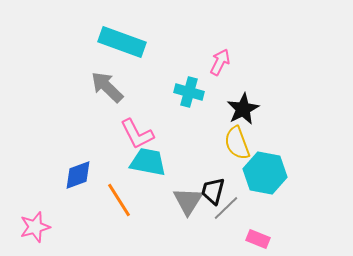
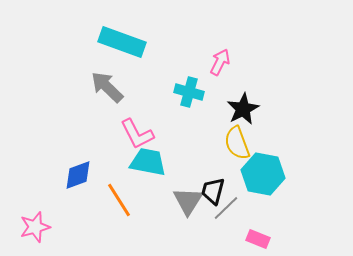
cyan hexagon: moved 2 px left, 1 px down
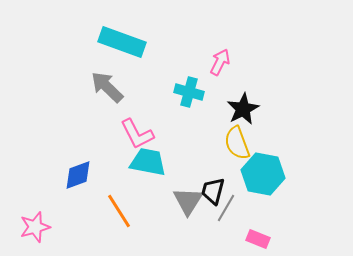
orange line: moved 11 px down
gray line: rotated 16 degrees counterclockwise
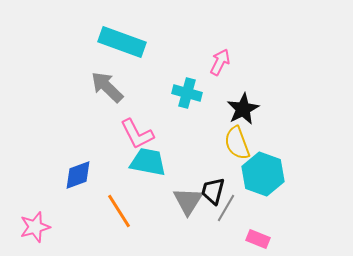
cyan cross: moved 2 px left, 1 px down
cyan hexagon: rotated 9 degrees clockwise
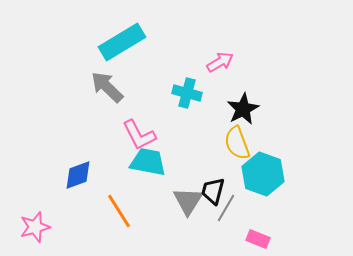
cyan rectangle: rotated 51 degrees counterclockwise
pink arrow: rotated 32 degrees clockwise
pink L-shape: moved 2 px right, 1 px down
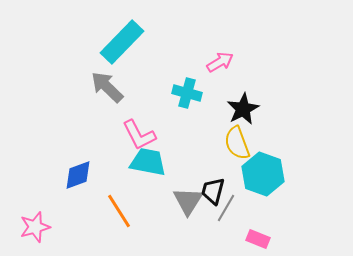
cyan rectangle: rotated 15 degrees counterclockwise
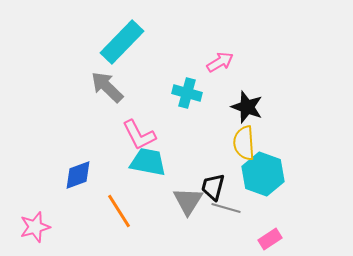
black star: moved 4 px right, 2 px up; rotated 24 degrees counterclockwise
yellow semicircle: moved 7 px right; rotated 16 degrees clockwise
black trapezoid: moved 4 px up
gray line: rotated 76 degrees clockwise
pink rectangle: moved 12 px right; rotated 55 degrees counterclockwise
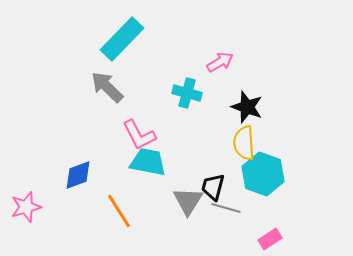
cyan rectangle: moved 3 px up
pink star: moved 9 px left, 20 px up
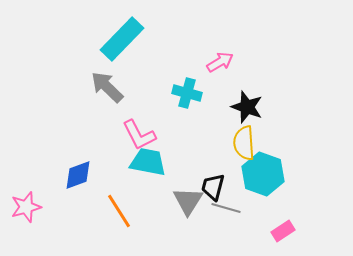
pink rectangle: moved 13 px right, 8 px up
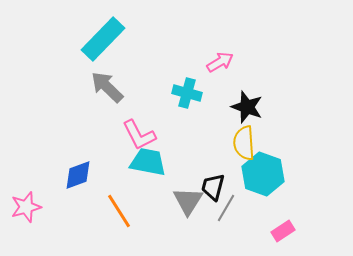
cyan rectangle: moved 19 px left
gray line: rotated 76 degrees counterclockwise
